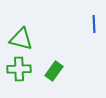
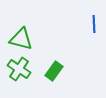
green cross: rotated 35 degrees clockwise
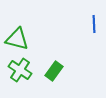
green triangle: moved 4 px left
green cross: moved 1 px right, 1 px down
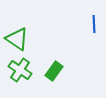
green triangle: rotated 20 degrees clockwise
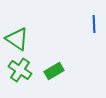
green rectangle: rotated 24 degrees clockwise
